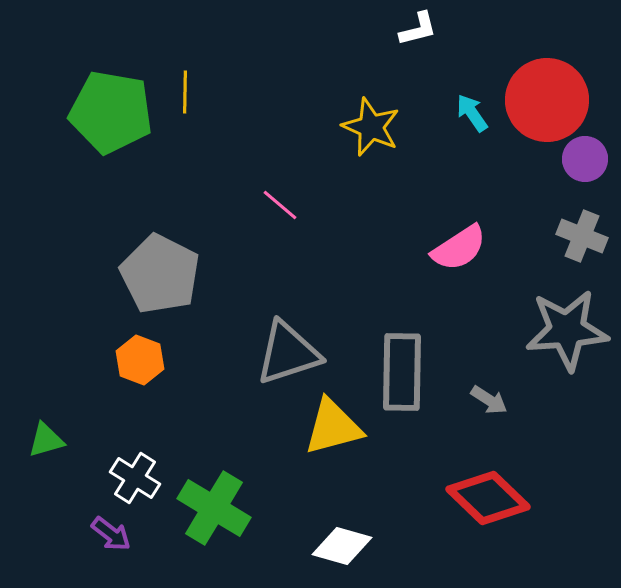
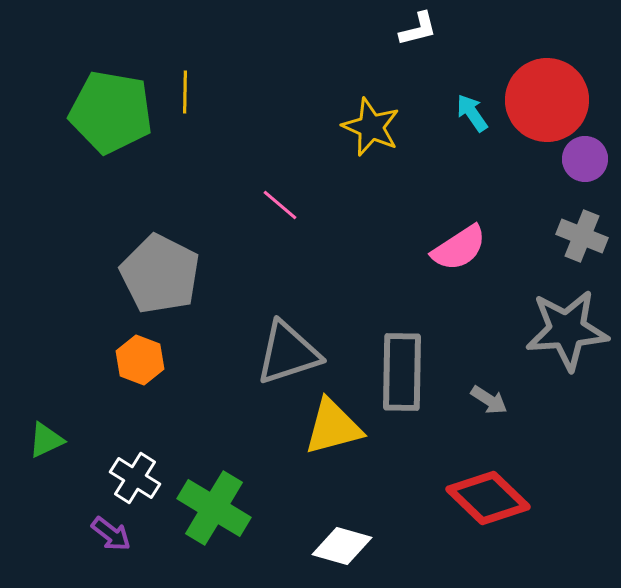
green triangle: rotated 9 degrees counterclockwise
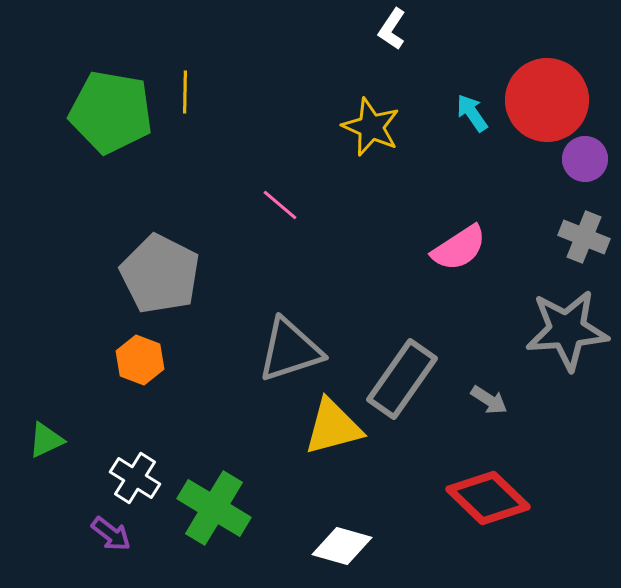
white L-shape: moved 26 px left; rotated 138 degrees clockwise
gray cross: moved 2 px right, 1 px down
gray triangle: moved 2 px right, 3 px up
gray rectangle: moved 7 px down; rotated 34 degrees clockwise
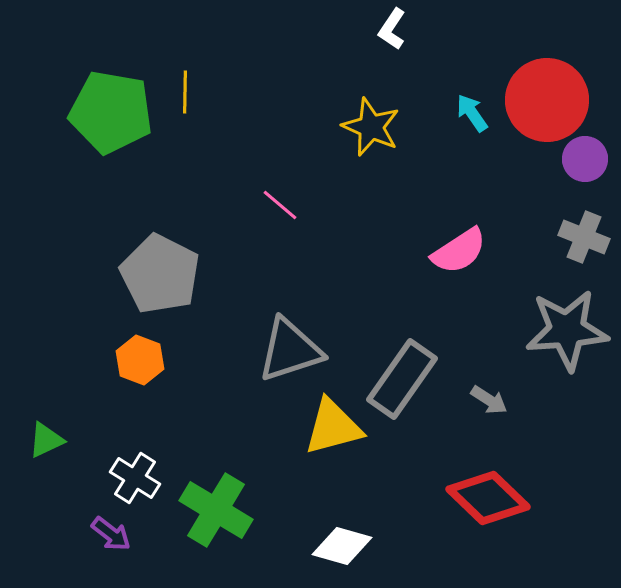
pink semicircle: moved 3 px down
green cross: moved 2 px right, 2 px down
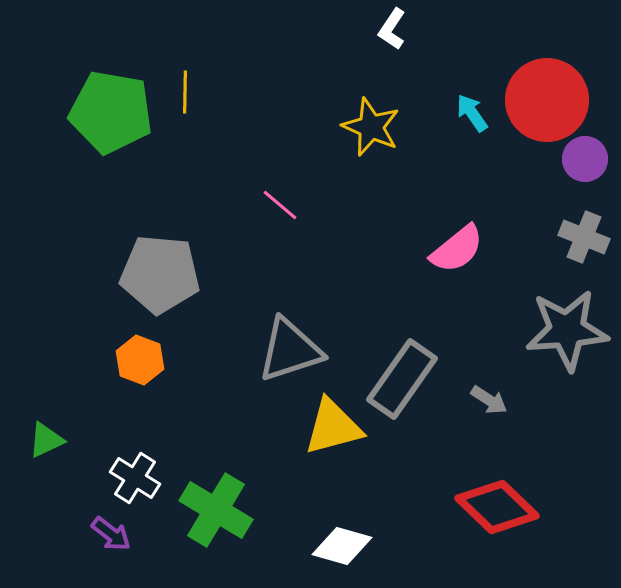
pink semicircle: moved 2 px left, 2 px up; rotated 6 degrees counterclockwise
gray pentagon: rotated 22 degrees counterclockwise
red diamond: moved 9 px right, 9 px down
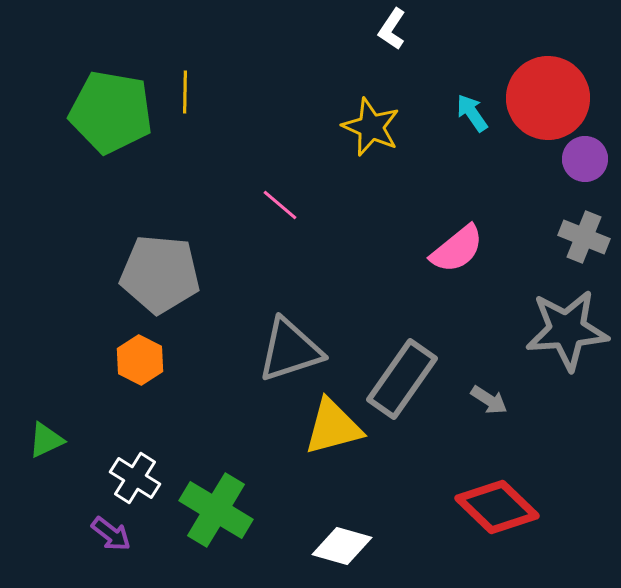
red circle: moved 1 px right, 2 px up
orange hexagon: rotated 6 degrees clockwise
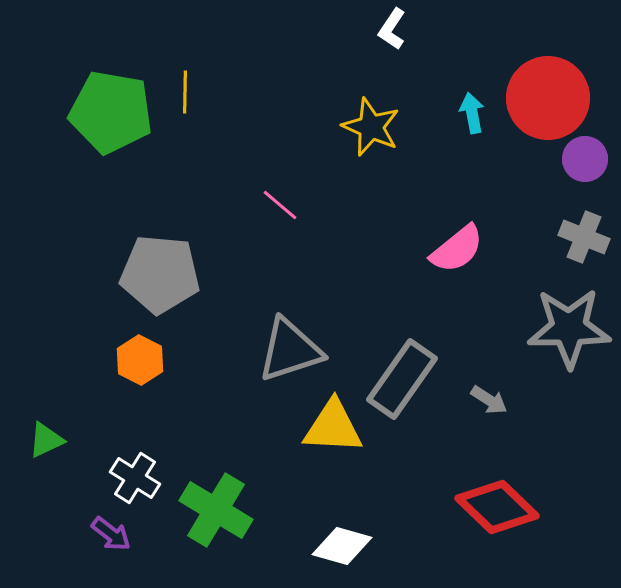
cyan arrow: rotated 24 degrees clockwise
gray star: moved 2 px right, 2 px up; rotated 4 degrees clockwise
yellow triangle: rotated 18 degrees clockwise
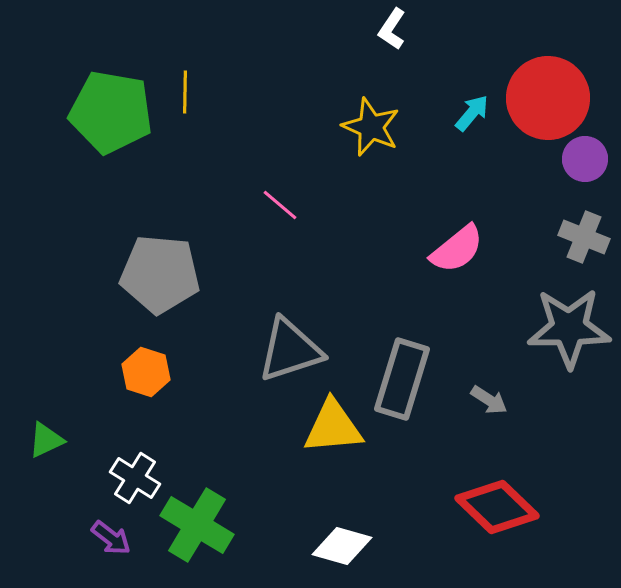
cyan arrow: rotated 51 degrees clockwise
orange hexagon: moved 6 px right, 12 px down; rotated 9 degrees counterclockwise
gray rectangle: rotated 18 degrees counterclockwise
yellow triangle: rotated 8 degrees counterclockwise
green cross: moved 19 px left, 15 px down
purple arrow: moved 4 px down
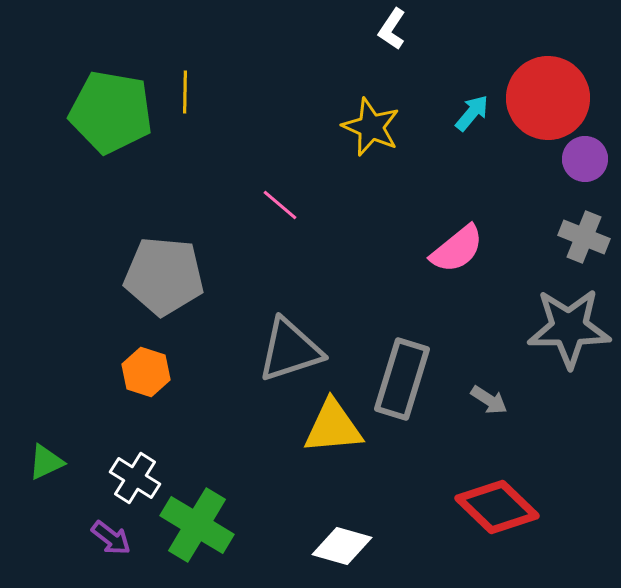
gray pentagon: moved 4 px right, 2 px down
green triangle: moved 22 px down
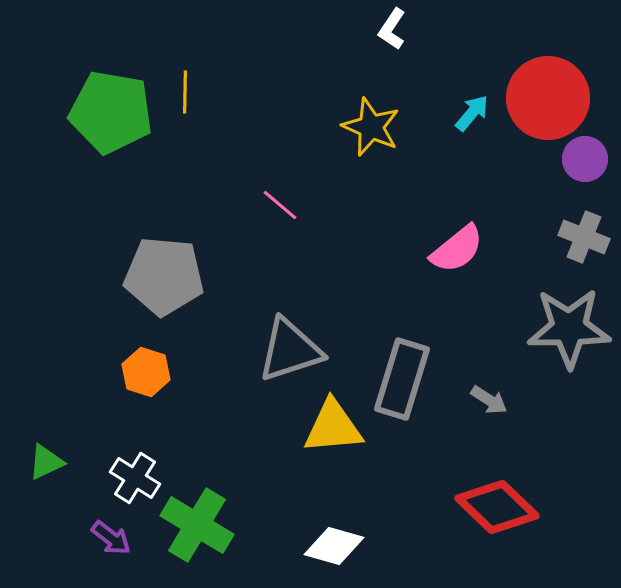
white diamond: moved 8 px left
